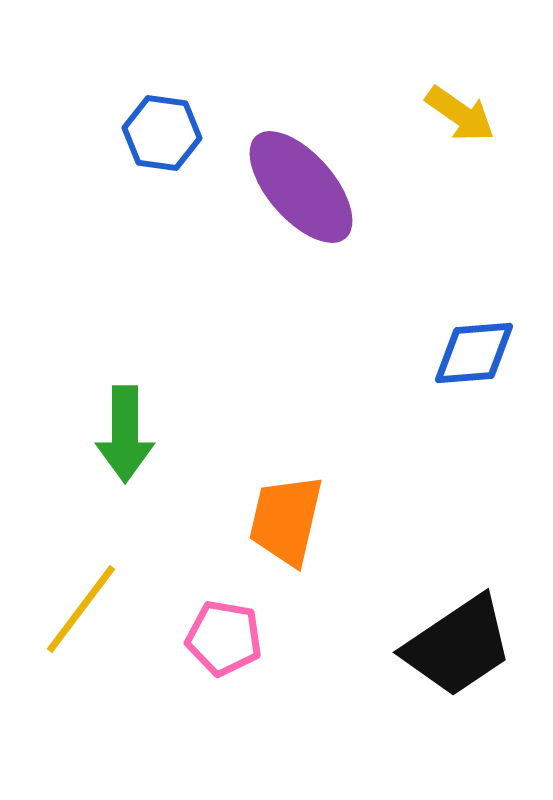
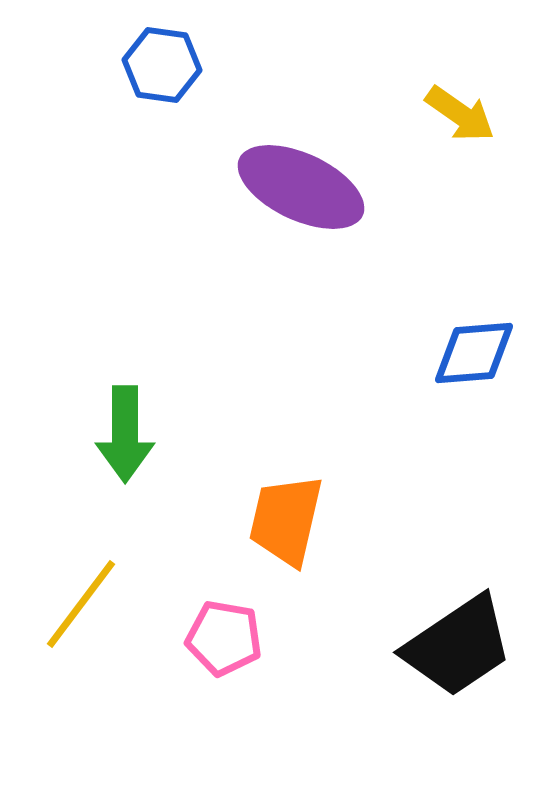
blue hexagon: moved 68 px up
purple ellipse: rotated 24 degrees counterclockwise
yellow line: moved 5 px up
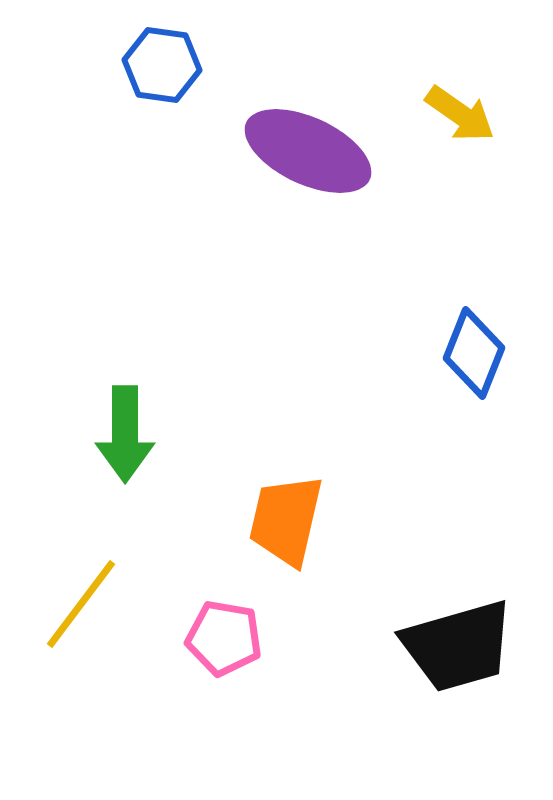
purple ellipse: moved 7 px right, 36 px up
blue diamond: rotated 64 degrees counterclockwise
black trapezoid: rotated 18 degrees clockwise
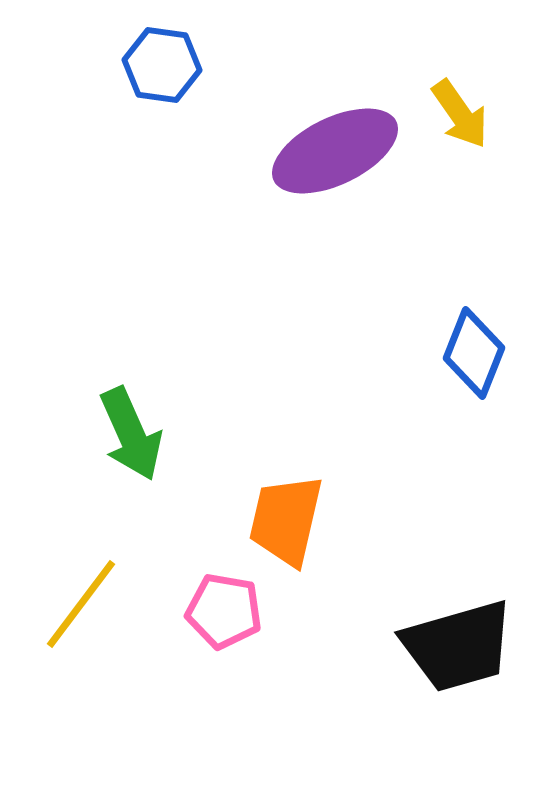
yellow arrow: rotated 20 degrees clockwise
purple ellipse: moved 27 px right; rotated 51 degrees counterclockwise
green arrow: moved 6 px right; rotated 24 degrees counterclockwise
pink pentagon: moved 27 px up
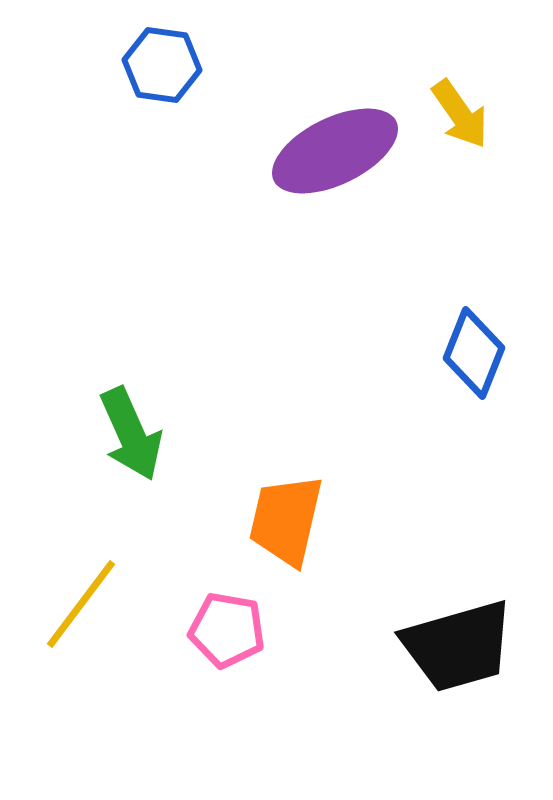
pink pentagon: moved 3 px right, 19 px down
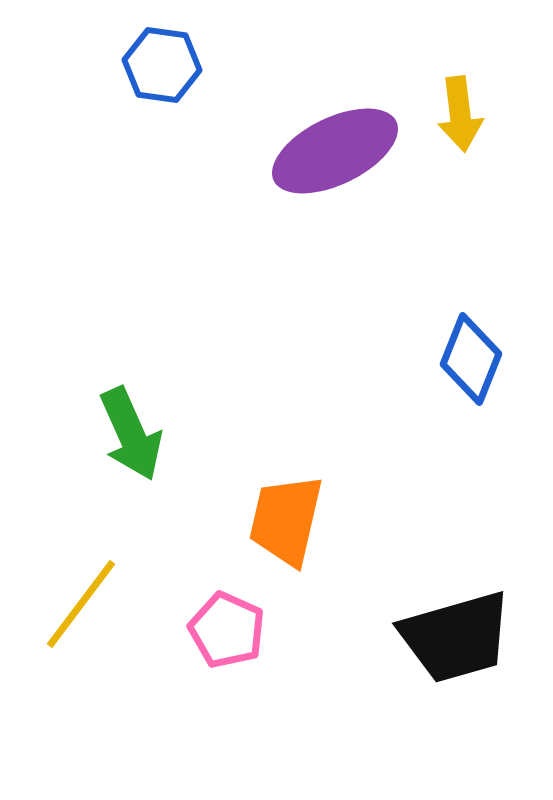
yellow arrow: rotated 28 degrees clockwise
blue diamond: moved 3 px left, 6 px down
pink pentagon: rotated 14 degrees clockwise
black trapezoid: moved 2 px left, 9 px up
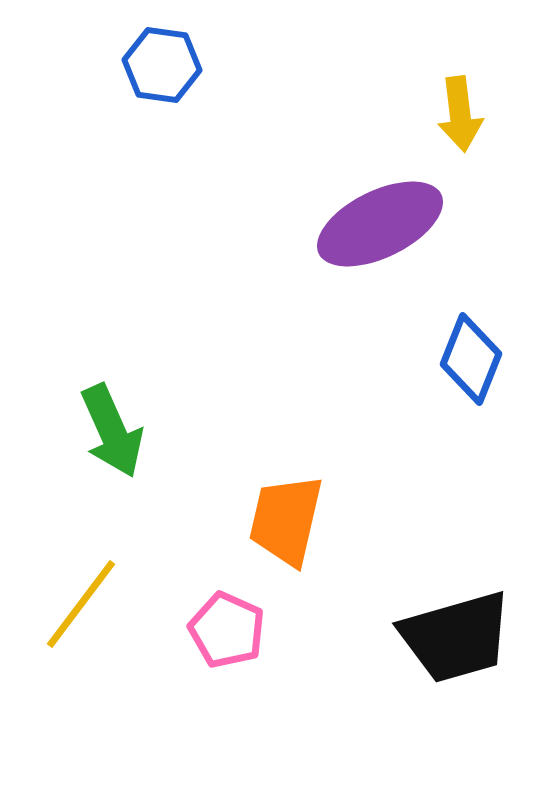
purple ellipse: moved 45 px right, 73 px down
green arrow: moved 19 px left, 3 px up
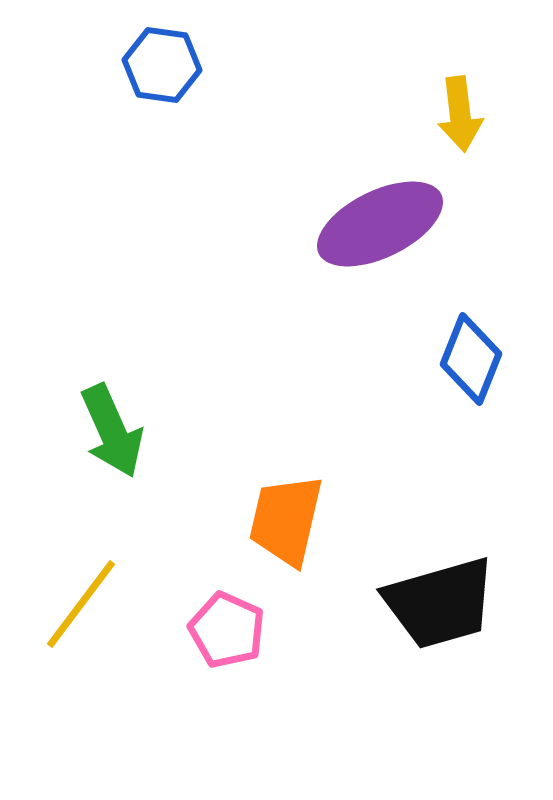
black trapezoid: moved 16 px left, 34 px up
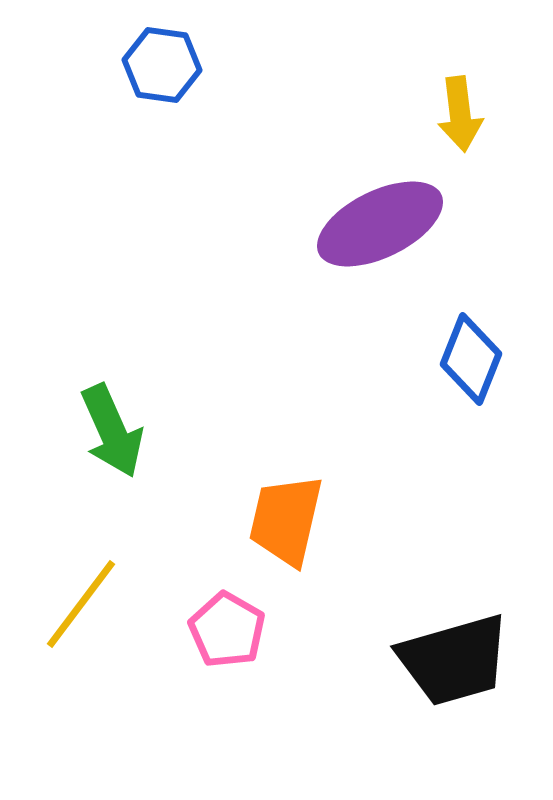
black trapezoid: moved 14 px right, 57 px down
pink pentagon: rotated 6 degrees clockwise
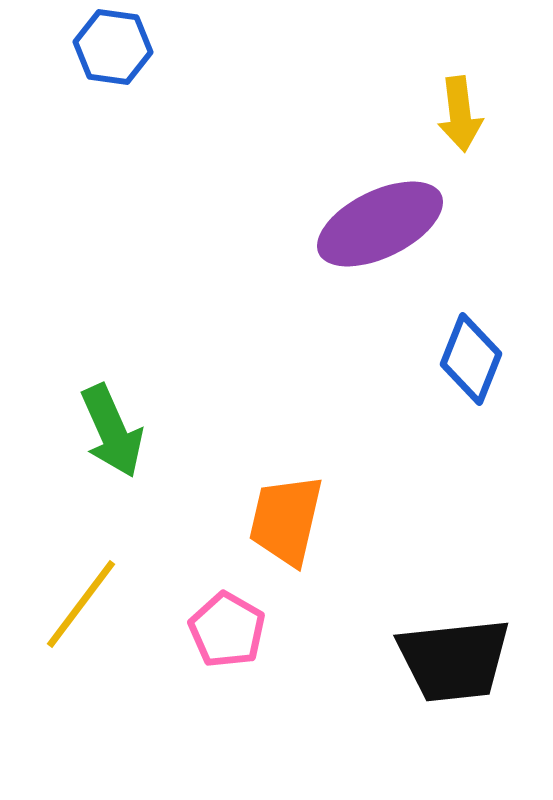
blue hexagon: moved 49 px left, 18 px up
black trapezoid: rotated 10 degrees clockwise
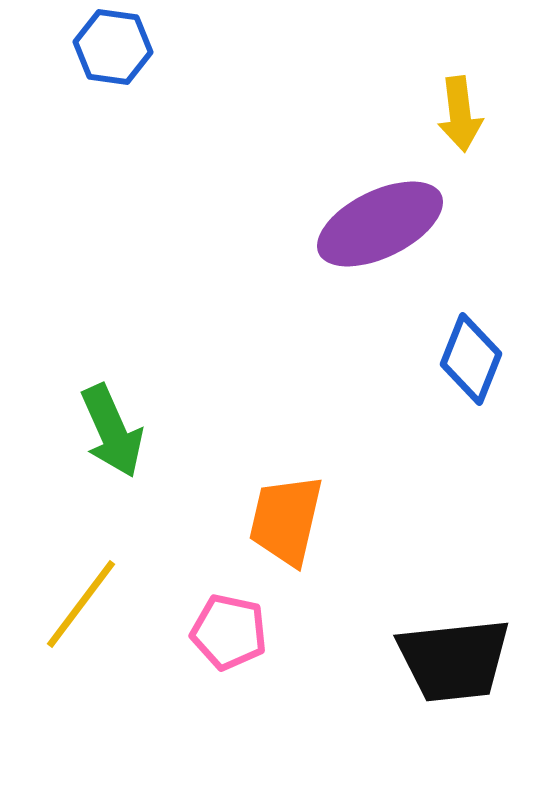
pink pentagon: moved 2 px right, 2 px down; rotated 18 degrees counterclockwise
